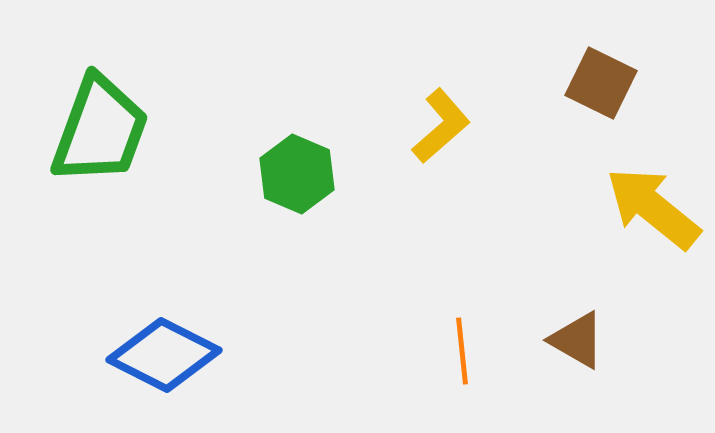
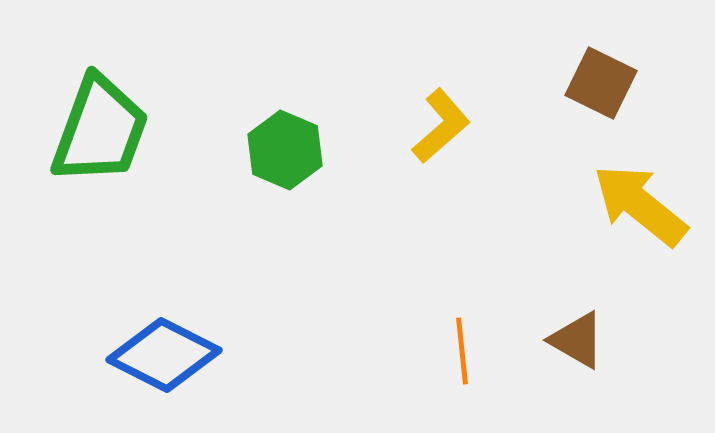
green hexagon: moved 12 px left, 24 px up
yellow arrow: moved 13 px left, 3 px up
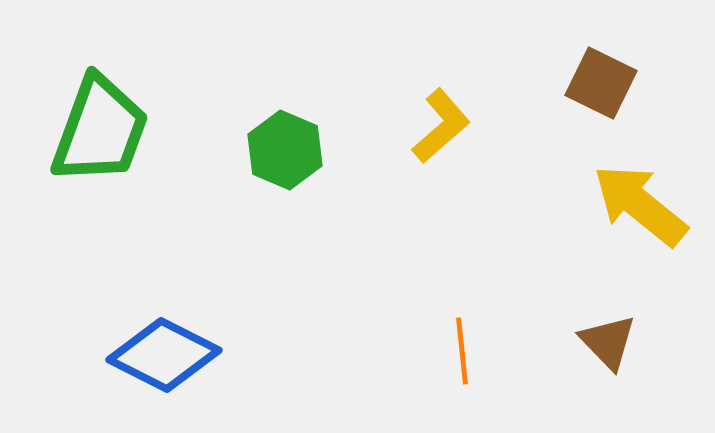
brown triangle: moved 31 px right, 2 px down; rotated 16 degrees clockwise
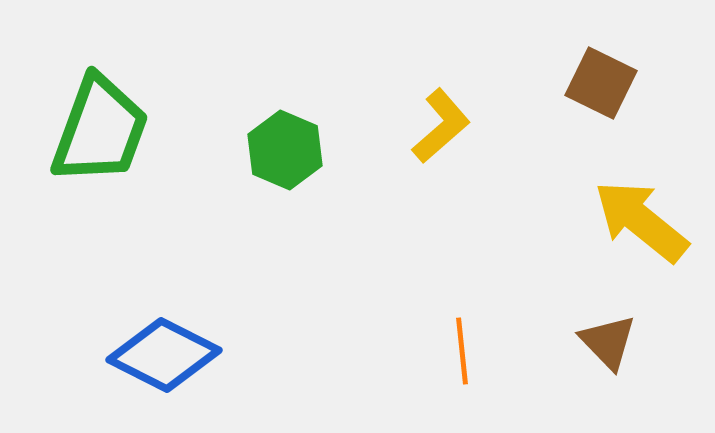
yellow arrow: moved 1 px right, 16 px down
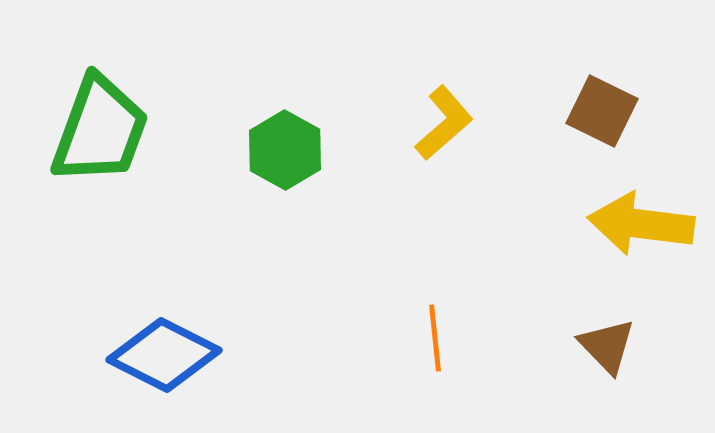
brown square: moved 1 px right, 28 px down
yellow L-shape: moved 3 px right, 3 px up
green hexagon: rotated 6 degrees clockwise
yellow arrow: moved 3 px down; rotated 32 degrees counterclockwise
brown triangle: moved 1 px left, 4 px down
orange line: moved 27 px left, 13 px up
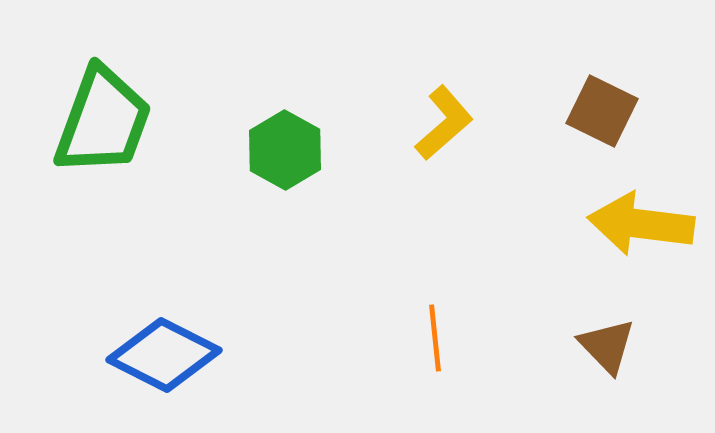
green trapezoid: moved 3 px right, 9 px up
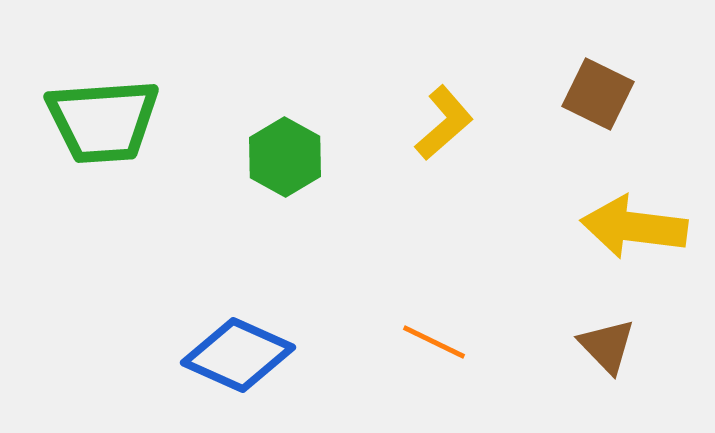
brown square: moved 4 px left, 17 px up
green trapezoid: rotated 66 degrees clockwise
green hexagon: moved 7 px down
yellow arrow: moved 7 px left, 3 px down
orange line: moved 1 px left, 4 px down; rotated 58 degrees counterclockwise
blue diamond: moved 74 px right; rotated 3 degrees counterclockwise
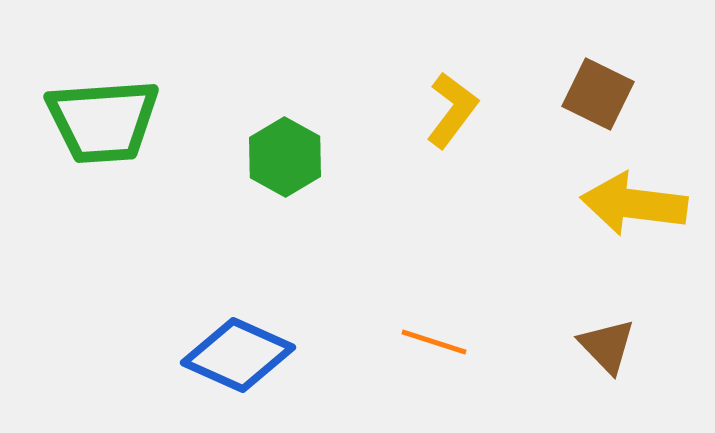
yellow L-shape: moved 8 px right, 13 px up; rotated 12 degrees counterclockwise
yellow arrow: moved 23 px up
orange line: rotated 8 degrees counterclockwise
